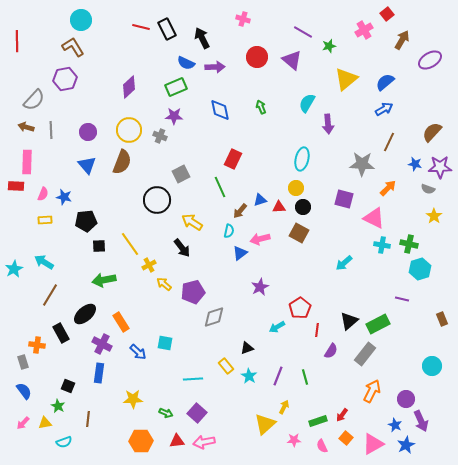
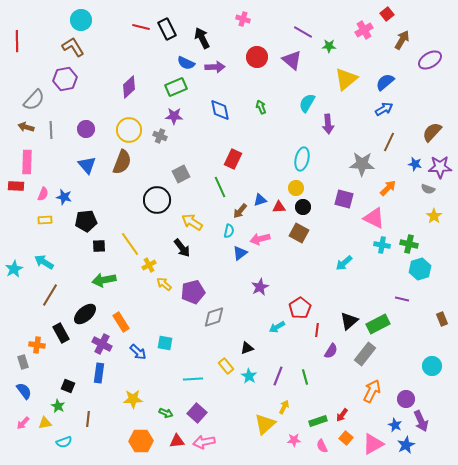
green star at (329, 46): rotated 16 degrees clockwise
purple circle at (88, 132): moved 2 px left, 3 px up
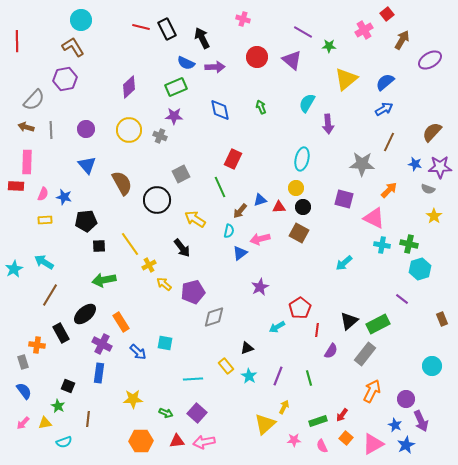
brown semicircle at (122, 162): moved 21 px down; rotated 50 degrees counterclockwise
orange arrow at (388, 188): moved 1 px right, 2 px down
yellow arrow at (192, 222): moved 3 px right, 3 px up
purple line at (402, 299): rotated 24 degrees clockwise
green line at (305, 377): moved 4 px right, 1 px down
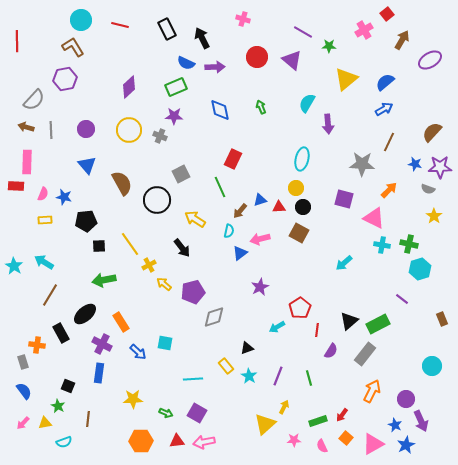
red line at (141, 27): moved 21 px left, 2 px up
cyan star at (14, 269): moved 3 px up; rotated 12 degrees counterclockwise
purple square at (197, 413): rotated 12 degrees counterclockwise
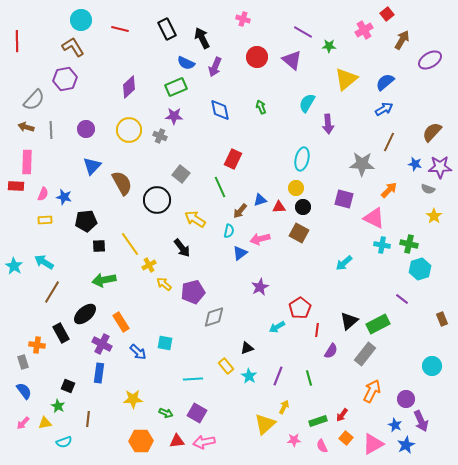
red line at (120, 25): moved 4 px down
purple arrow at (215, 67): rotated 114 degrees clockwise
blue triangle at (87, 165): moved 5 px right, 1 px down; rotated 24 degrees clockwise
gray square at (181, 174): rotated 24 degrees counterclockwise
brown line at (50, 295): moved 2 px right, 3 px up
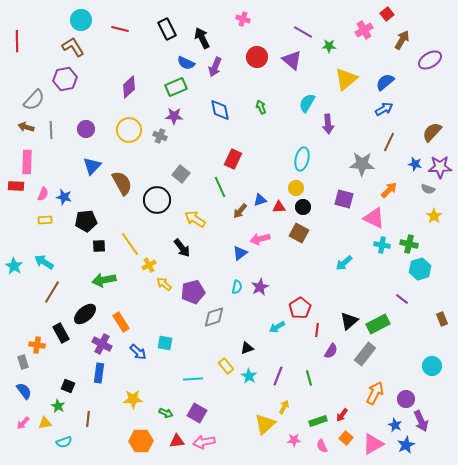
cyan semicircle at (229, 231): moved 8 px right, 56 px down
orange arrow at (372, 391): moved 3 px right, 2 px down
